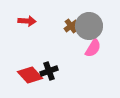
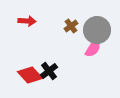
gray circle: moved 8 px right, 4 px down
black cross: rotated 18 degrees counterclockwise
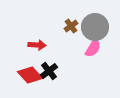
red arrow: moved 10 px right, 24 px down
gray circle: moved 2 px left, 3 px up
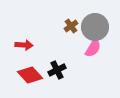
red arrow: moved 13 px left
black cross: moved 8 px right, 1 px up; rotated 12 degrees clockwise
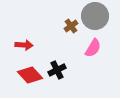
gray circle: moved 11 px up
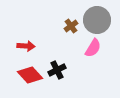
gray circle: moved 2 px right, 4 px down
red arrow: moved 2 px right, 1 px down
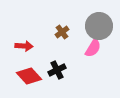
gray circle: moved 2 px right, 6 px down
brown cross: moved 9 px left, 6 px down
red arrow: moved 2 px left
red diamond: moved 1 px left, 1 px down
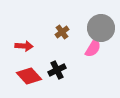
gray circle: moved 2 px right, 2 px down
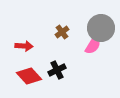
pink semicircle: moved 3 px up
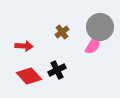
gray circle: moved 1 px left, 1 px up
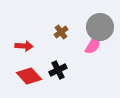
brown cross: moved 1 px left
black cross: moved 1 px right
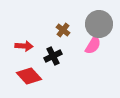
gray circle: moved 1 px left, 3 px up
brown cross: moved 2 px right, 2 px up; rotated 16 degrees counterclockwise
black cross: moved 5 px left, 14 px up
